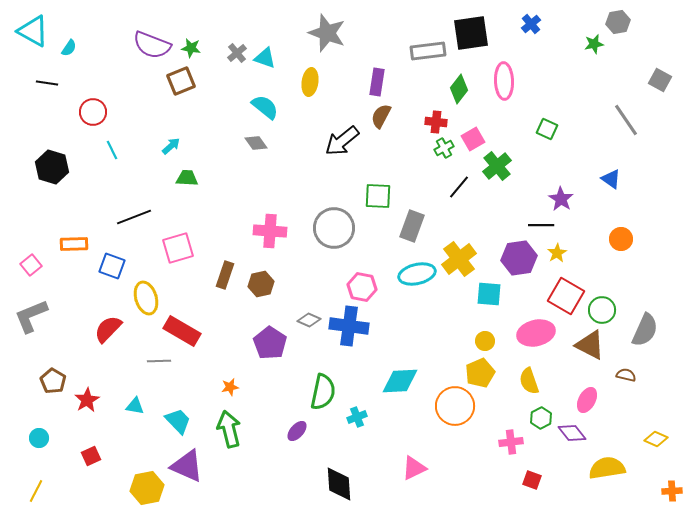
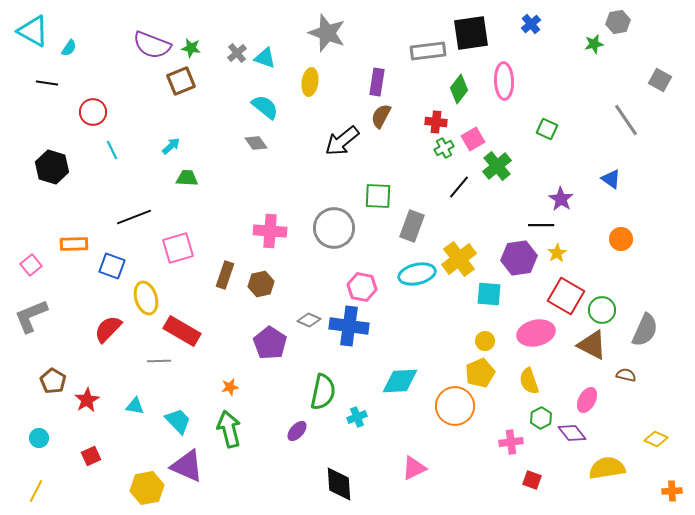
brown triangle at (590, 345): moved 2 px right
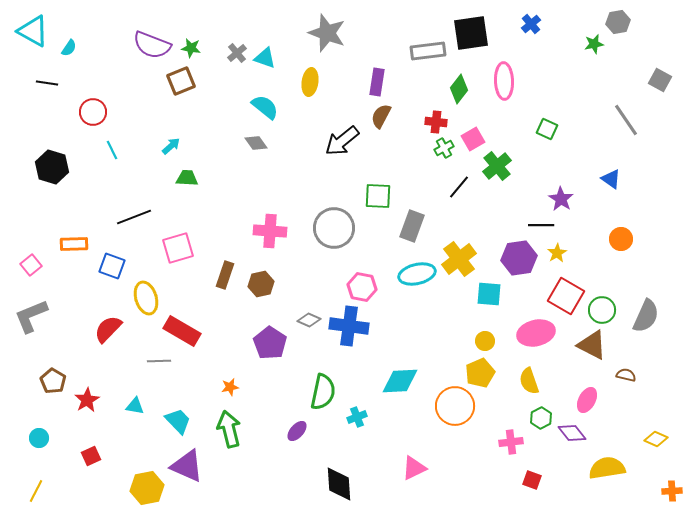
gray semicircle at (645, 330): moved 1 px right, 14 px up
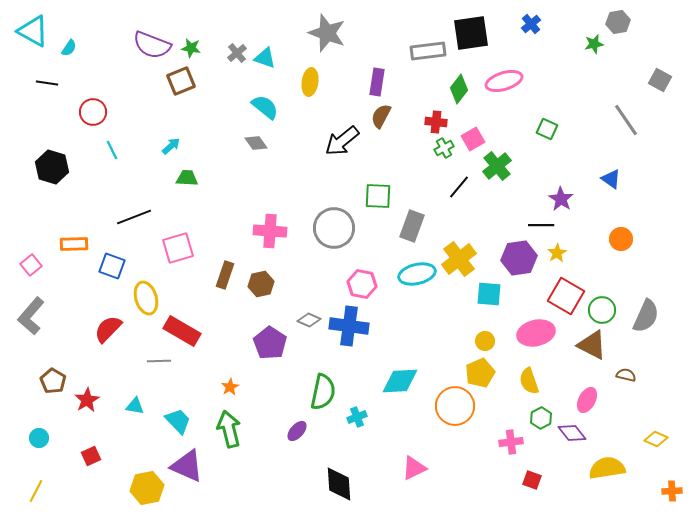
pink ellipse at (504, 81): rotated 75 degrees clockwise
pink hexagon at (362, 287): moved 3 px up
gray L-shape at (31, 316): rotated 27 degrees counterclockwise
orange star at (230, 387): rotated 18 degrees counterclockwise
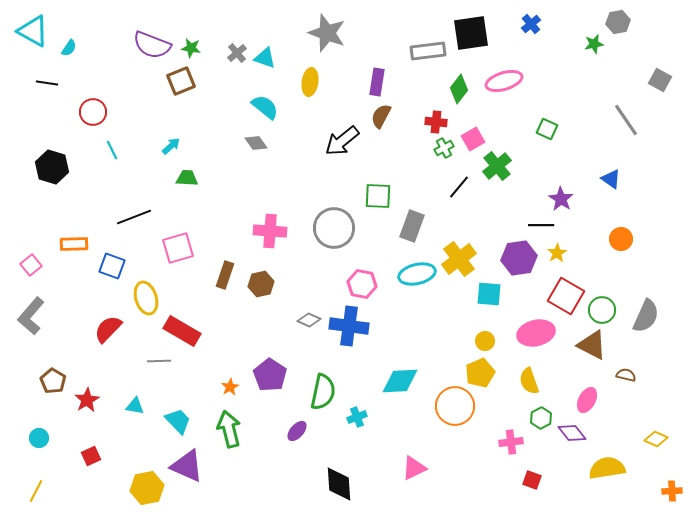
purple pentagon at (270, 343): moved 32 px down
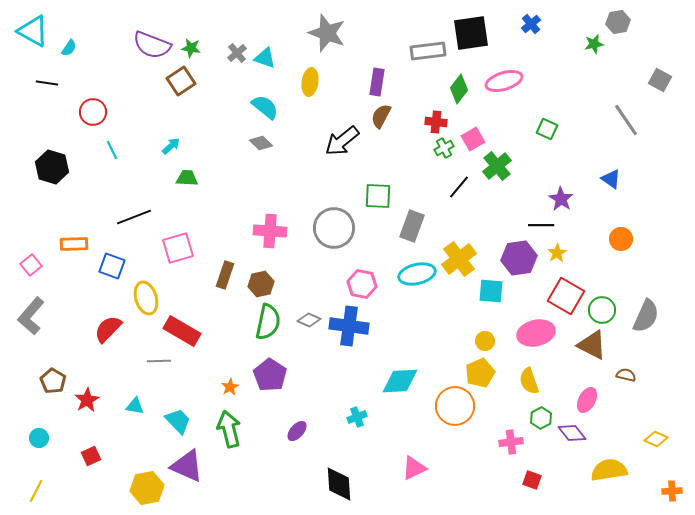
brown square at (181, 81): rotated 12 degrees counterclockwise
gray diamond at (256, 143): moved 5 px right; rotated 10 degrees counterclockwise
cyan square at (489, 294): moved 2 px right, 3 px up
green semicircle at (323, 392): moved 55 px left, 70 px up
yellow semicircle at (607, 468): moved 2 px right, 2 px down
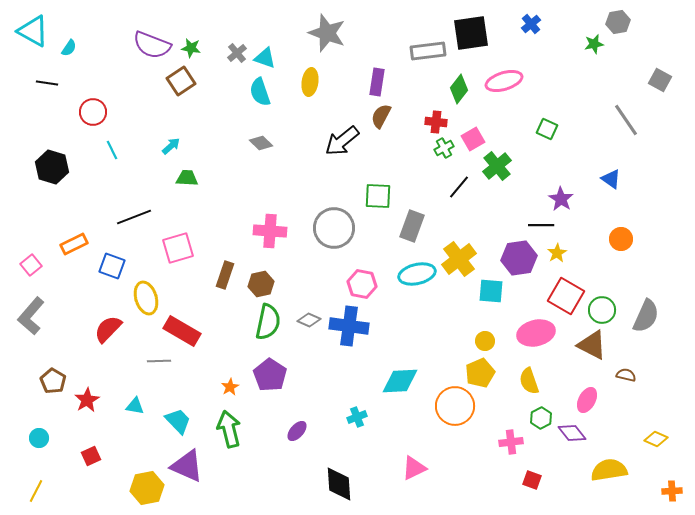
cyan semicircle at (265, 107): moved 5 px left, 15 px up; rotated 148 degrees counterclockwise
orange rectangle at (74, 244): rotated 24 degrees counterclockwise
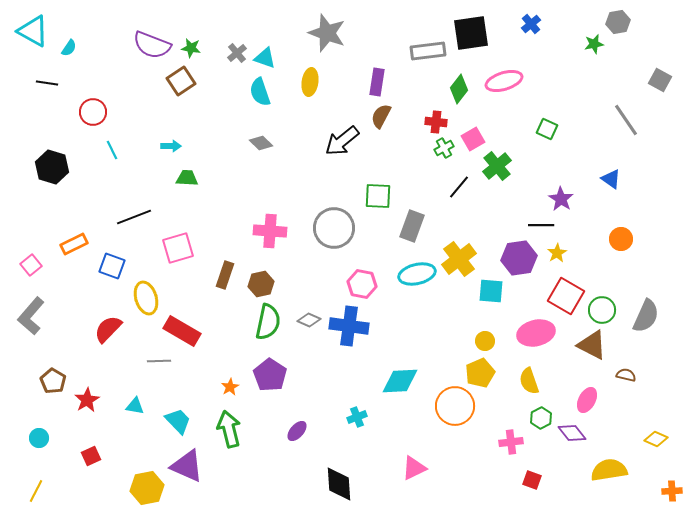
cyan arrow at (171, 146): rotated 42 degrees clockwise
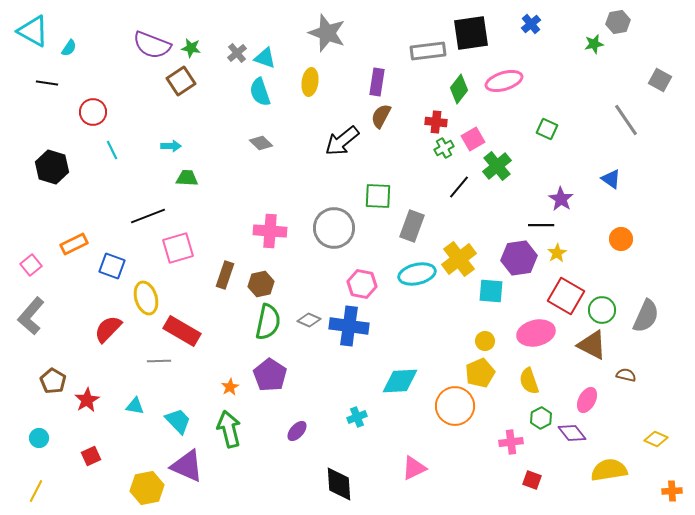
black line at (134, 217): moved 14 px right, 1 px up
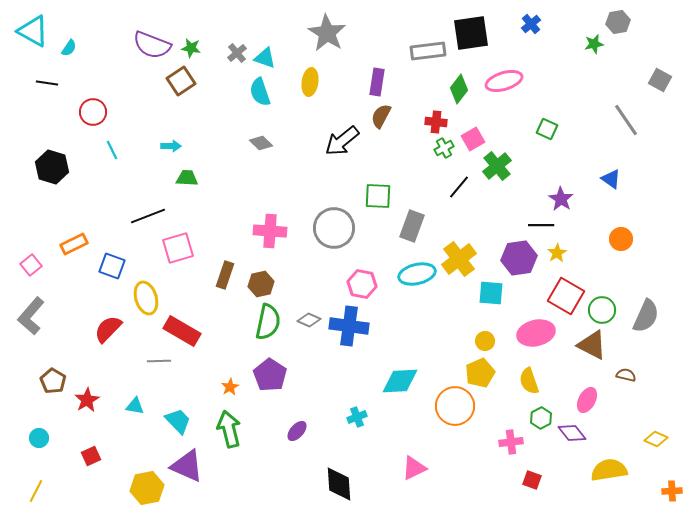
gray star at (327, 33): rotated 12 degrees clockwise
cyan square at (491, 291): moved 2 px down
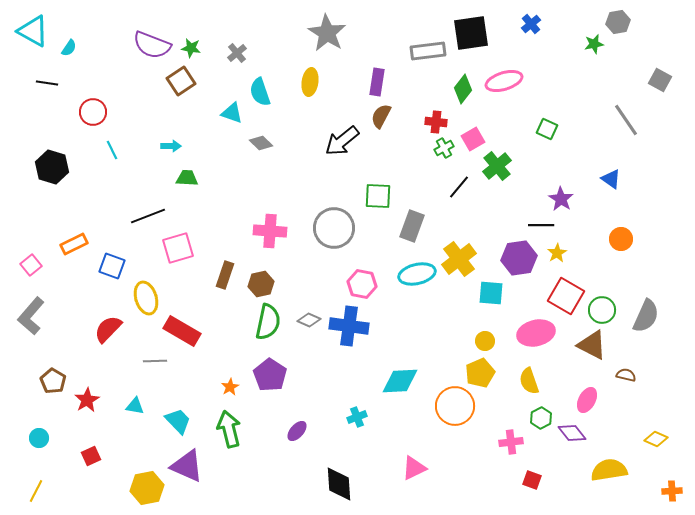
cyan triangle at (265, 58): moved 33 px left, 55 px down
green diamond at (459, 89): moved 4 px right
gray line at (159, 361): moved 4 px left
